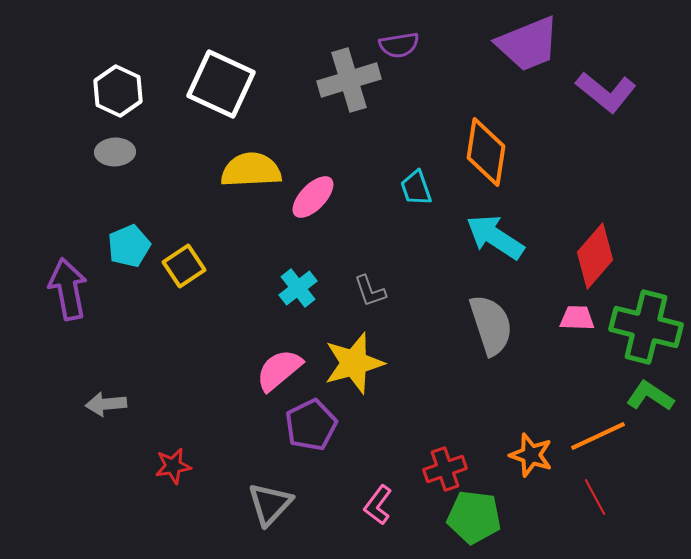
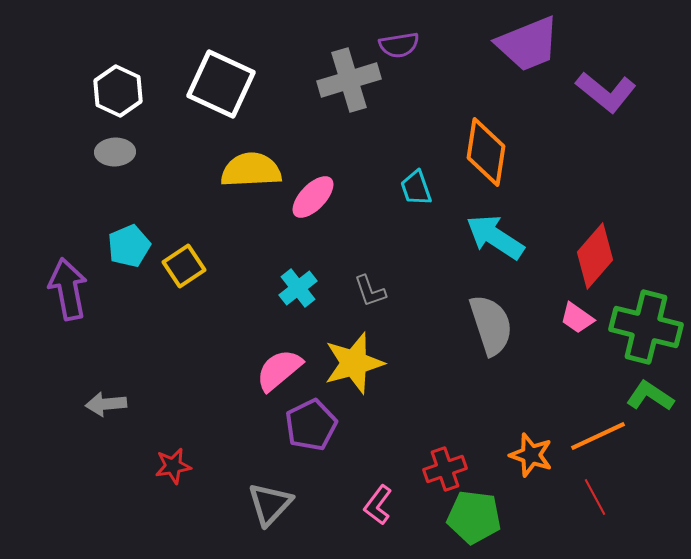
pink trapezoid: rotated 147 degrees counterclockwise
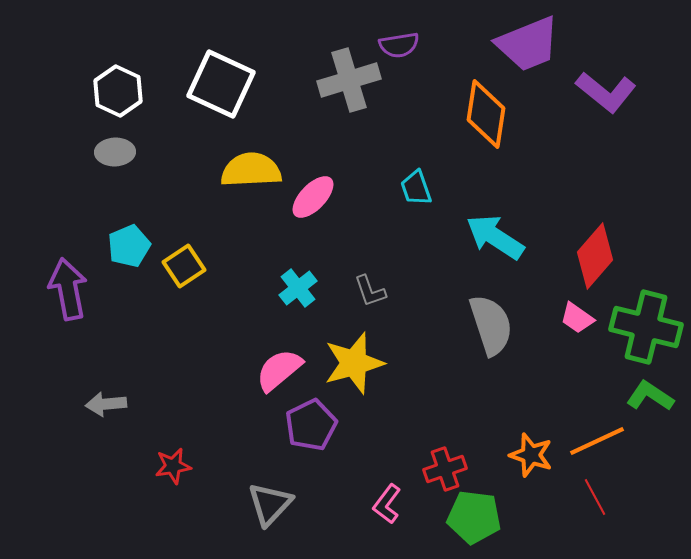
orange diamond: moved 38 px up
orange line: moved 1 px left, 5 px down
pink L-shape: moved 9 px right, 1 px up
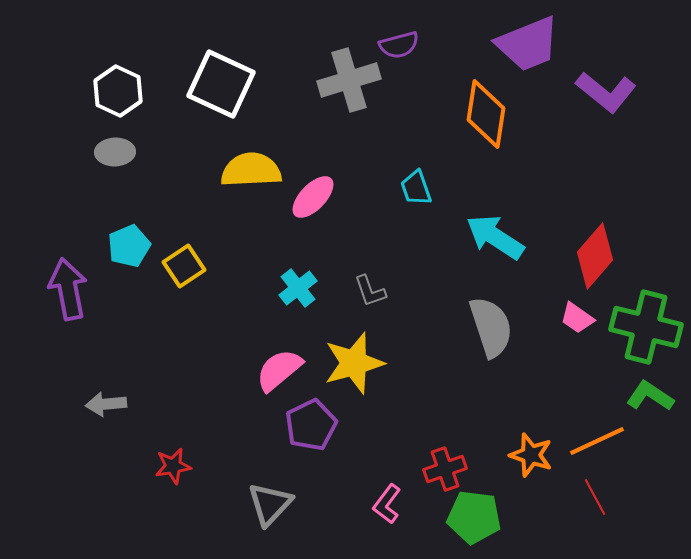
purple semicircle: rotated 6 degrees counterclockwise
gray semicircle: moved 2 px down
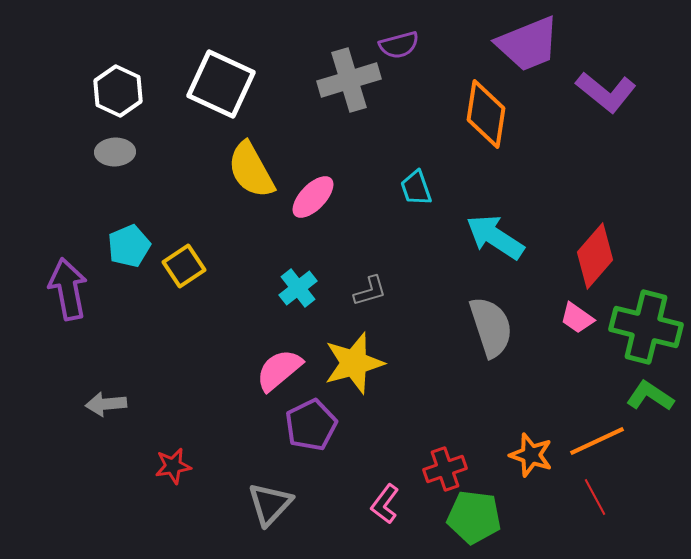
yellow semicircle: rotated 116 degrees counterclockwise
gray L-shape: rotated 87 degrees counterclockwise
pink L-shape: moved 2 px left
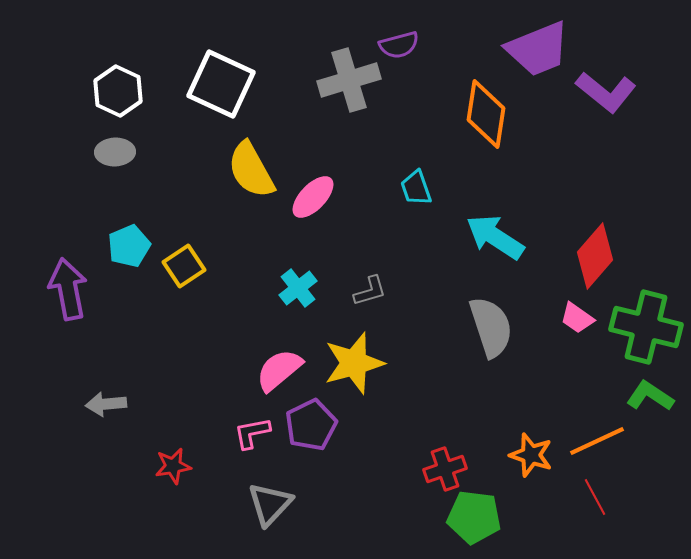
purple trapezoid: moved 10 px right, 5 px down
pink L-shape: moved 133 px left, 71 px up; rotated 42 degrees clockwise
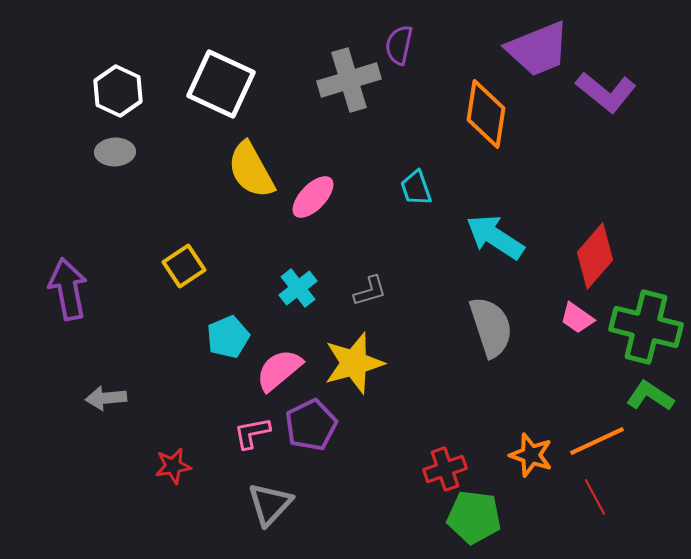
purple semicircle: rotated 117 degrees clockwise
cyan pentagon: moved 99 px right, 91 px down
gray arrow: moved 6 px up
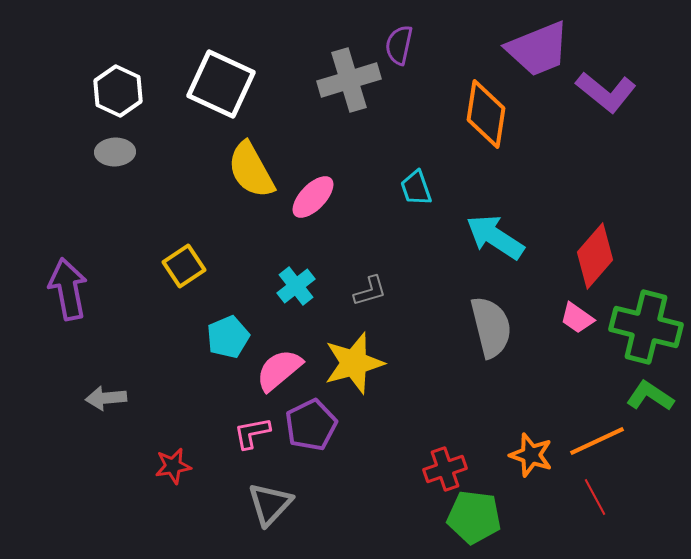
cyan cross: moved 2 px left, 2 px up
gray semicircle: rotated 4 degrees clockwise
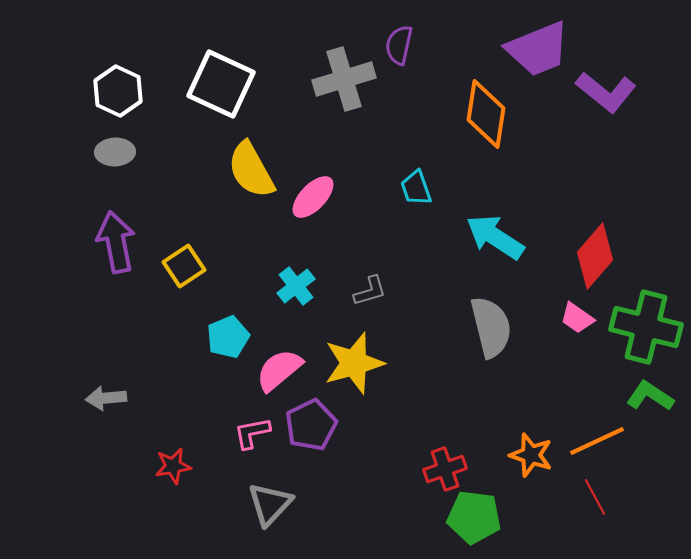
gray cross: moved 5 px left, 1 px up
purple arrow: moved 48 px right, 47 px up
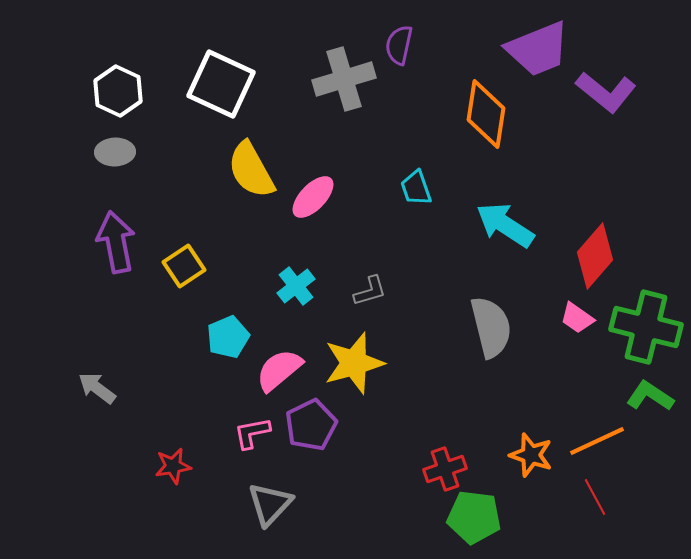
cyan arrow: moved 10 px right, 12 px up
gray arrow: moved 9 px left, 10 px up; rotated 42 degrees clockwise
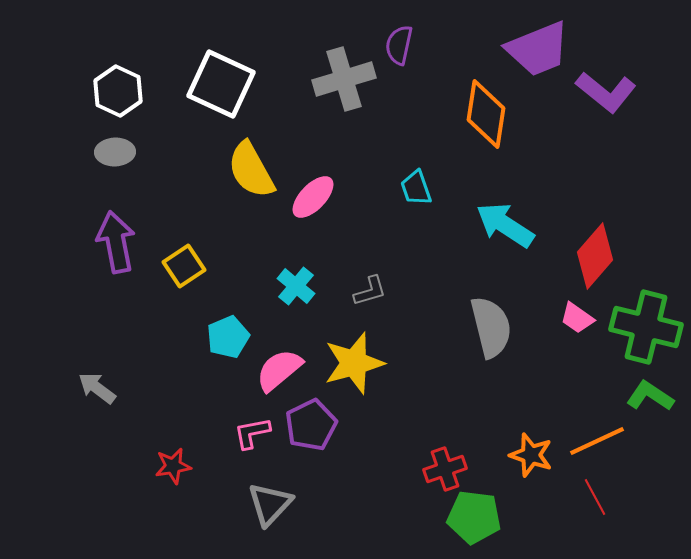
cyan cross: rotated 12 degrees counterclockwise
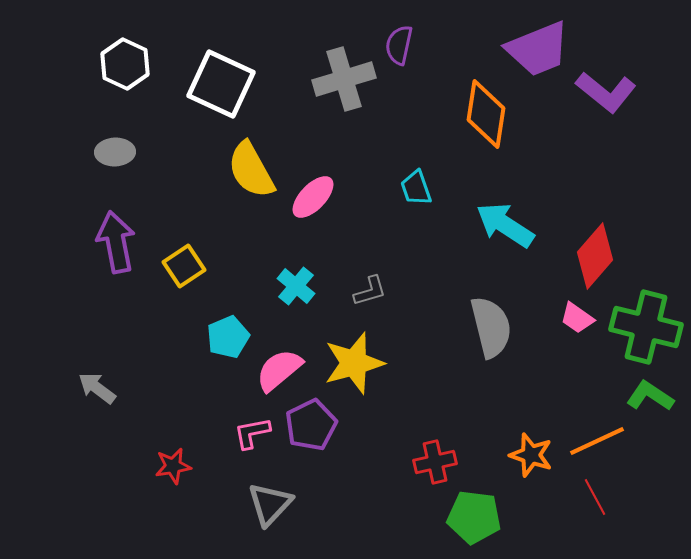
white hexagon: moved 7 px right, 27 px up
red cross: moved 10 px left, 7 px up; rotated 6 degrees clockwise
